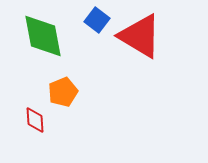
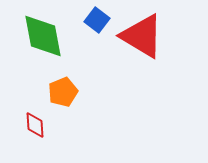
red triangle: moved 2 px right
red diamond: moved 5 px down
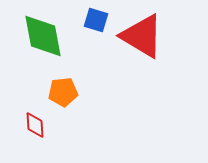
blue square: moved 1 px left; rotated 20 degrees counterclockwise
orange pentagon: rotated 16 degrees clockwise
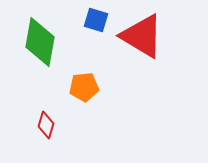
green diamond: moved 3 px left, 6 px down; rotated 21 degrees clockwise
orange pentagon: moved 21 px right, 5 px up
red diamond: moved 11 px right; rotated 20 degrees clockwise
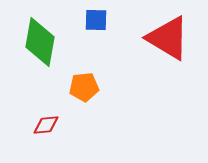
blue square: rotated 15 degrees counterclockwise
red triangle: moved 26 px right, 2 px down
red diamond: rotated 68 degrees clockwise
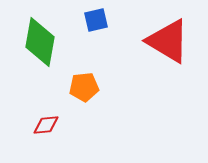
blue square: rotated 15 degrees counterclockwise
red triangle: moved 3 px down
